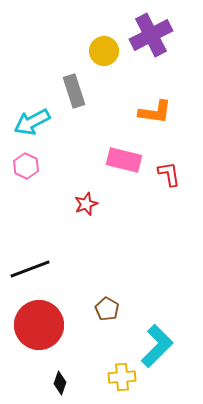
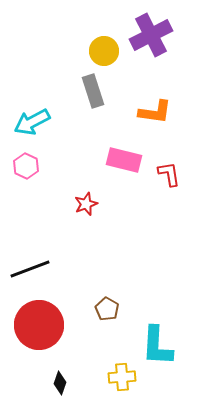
gray rectangle: moved 19 px right
cyan L-shape: rotated 138 degrees clockwise
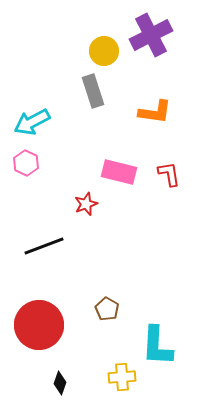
pink rectangle: moved 5 px left, 12 px down
pink hexagon: moved 3 px up
black line: moved 14 px right, 23 px up
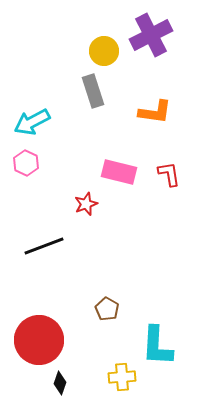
red circle: moved 15 px down
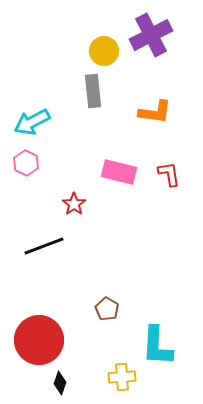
gray rectangle: rotated 12 degrees clockwise
red star: moved 12 px left; rotated 15 degrees counterclockwise
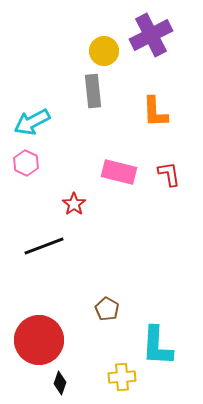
orange L-shape: rotated 80 degrees clockwise
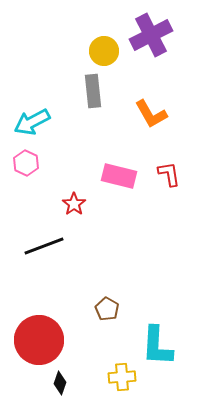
orange L-shape: moved 4 px left, 2 px down; rotated 28 degrees counterclockwise
pink rectangle: moved 4 px down
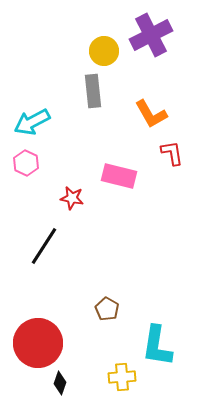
red L-shape: moved 3 px right, 21 px up
red star: moved 2 px left, 6 px up; rotated 25 degrees counterclockwise
black line: rotated 36 degrees counterclockwise
red circle: moved 1 px left, 3 px down
cyan L-shape: rotated 6 degrees clockwise
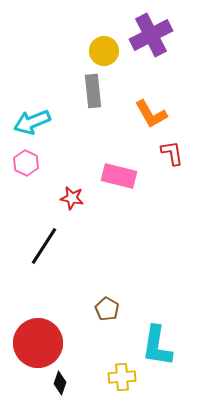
cyan arrow: rotated 6 degrees clockwise
